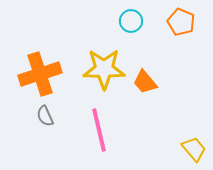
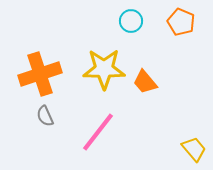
pink line: moved 1 px left, 2 px down; rotated 51 degrees clockwise
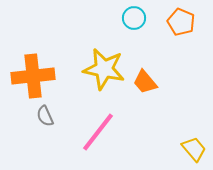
cyan circle: moved 3 px right, 3 px up
yellow star: rotated 12 degrees clockwise
orange cross: moved 7 px left, 2 px down; rotated 12 degrees clockwise
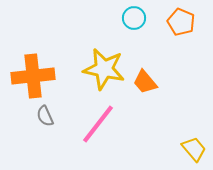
pink line: moved 8 px up
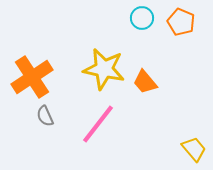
cyan circle: moved 8 px right
orange cross: moved 1 px left, 1 px down; rotated 27 degrees counterclockwise
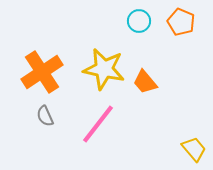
cyan circle: moved 3 px left, 3 px down
orange cross: moved 10 px right, 5 px up
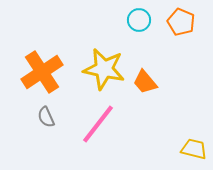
cyan circle: moved 1 px up
gray semicircle: moved 1 px right, 1 px down
yellow trapezoid: rotated 36 degrees counterclockwise
